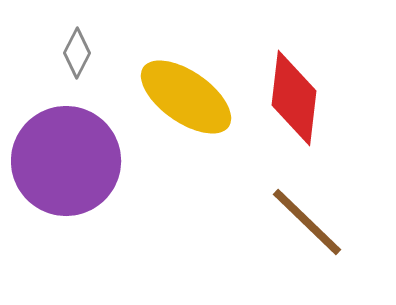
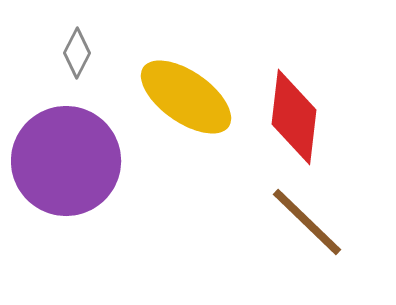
red diamond: moved 19 px down
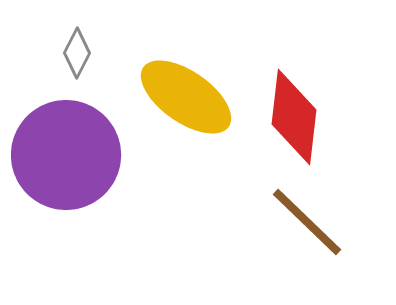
purple circle: moved 6 px up
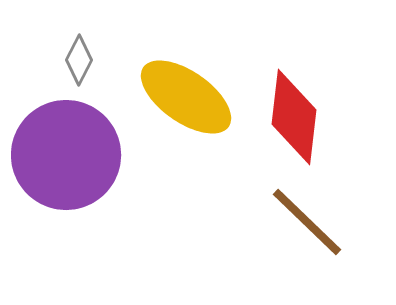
gray diamond: moved 2 px right, 7 px down
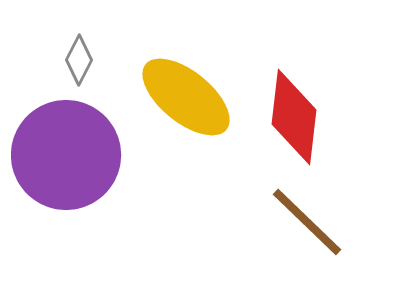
yellow ellipse: rotated 4 degrees clockwise
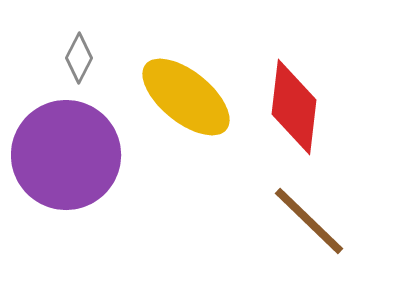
gray diamond: moved 2 px up
red diamond: moved 10 px up
brown line: moved 2 px right, 1 px up
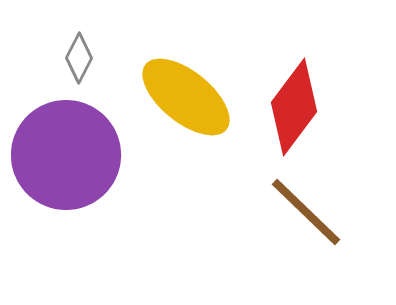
red diamond: rotated 30 degrees clockwise
brown line: moved 3 px left, 9 px up
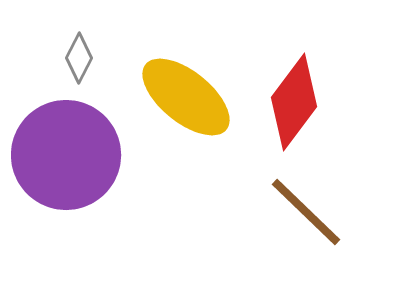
red diamond: moved 5 px up
